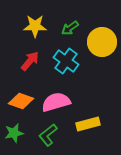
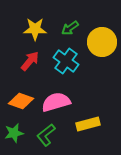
yellow star: moved 3 px down
green L-shape: moved 2 px left
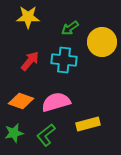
yellow star: moved 7 px left, 12 px up
cyan cross: moved 2 px left, 1 px up; rotated 30 degrees counterclockwise
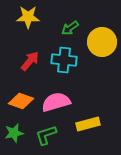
green L-shape: rotated 20 degrees clockwise
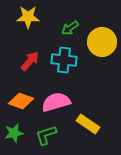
yellow rectangle: rotated 50 degrees clockwise
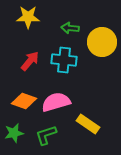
green arrow: rotated 42 degrees clockwise
orange diamond: moved 3 px right
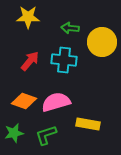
yellow rectangle: rotated 25 degrees counterclockwise
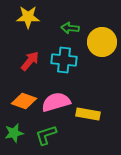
yellow rectangle: moved 10 px up
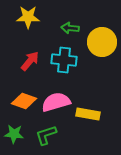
green star: moved 1 px down; rotated 18 degrees clockwise
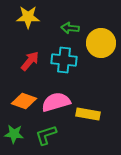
yellow circle: moved 1 px left, 1 px down
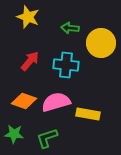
yellow star: rotated 20 degrees clockwise
cyan cross: moved 2 px right, 5 px down
green L-shape: moved 1 px right, 3 px down
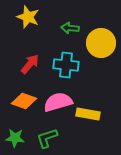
red arrow: moved 3 px down
pink semicircle: moved 2 px right
green star: moved 1 px right, 4 px down
